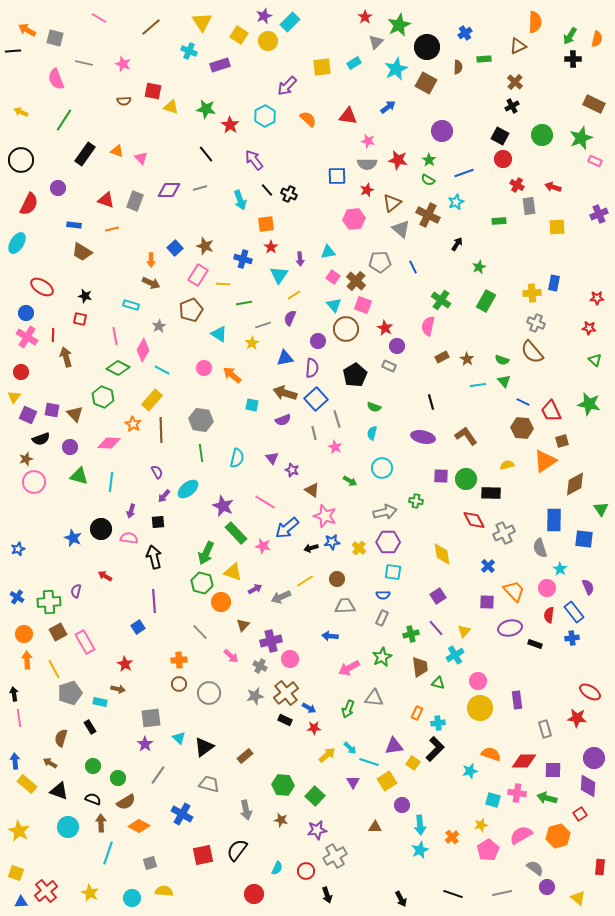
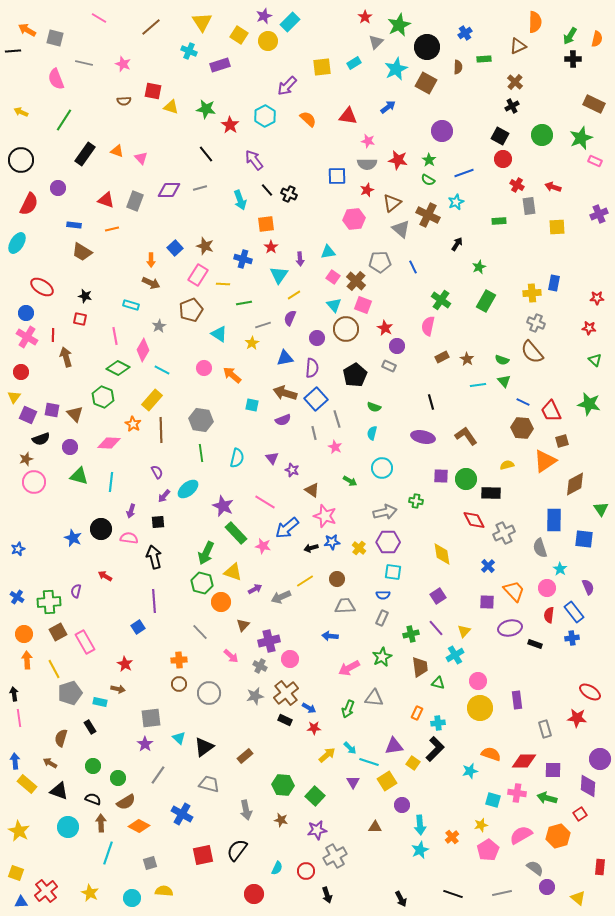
purple circle at (318, 341): moved 1 px left, 3 px up
purple cross at (271, 641): moved 2 px left
purple circle at (594, 758): moved 6 px right, 1 px down
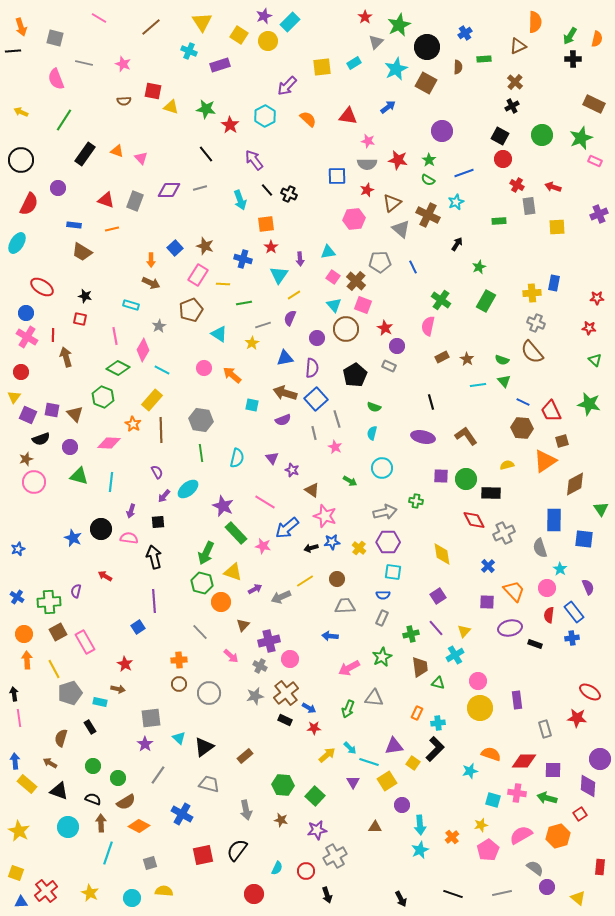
orange arrow at (27, 30): moved 6 px left, 3 px up; rotated 138 degrees counterclockwise
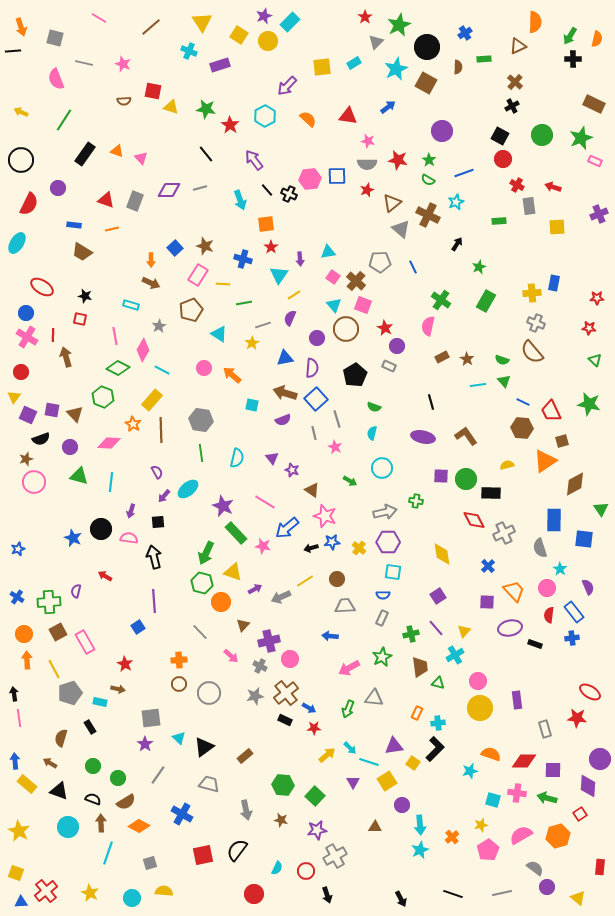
pink hexagon at (354, 219): moved 44 px left, 40 px up
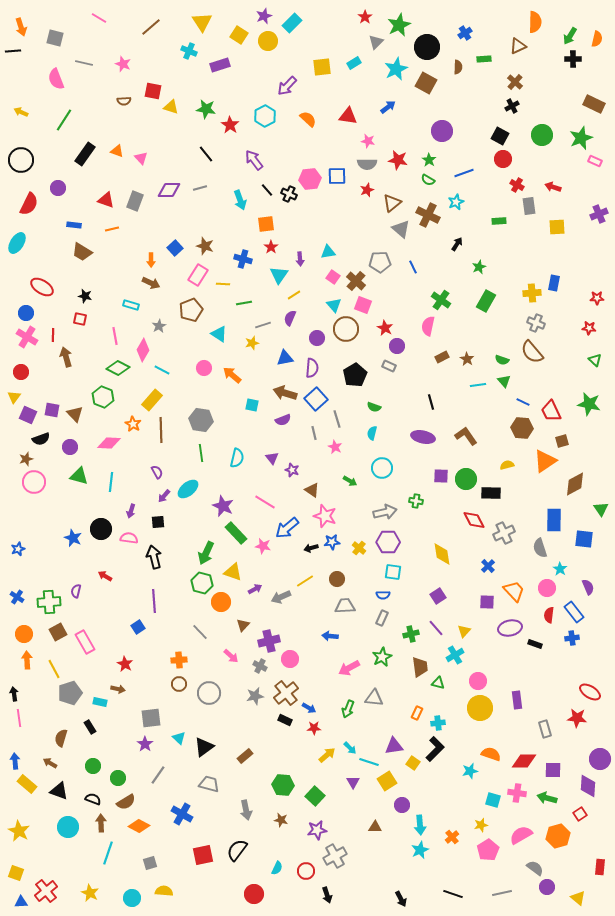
cyan rectangle at (290, 22): moved 2 px right, 1 px down
yellow star at (252, 343): rotated 16 degrees clockwise
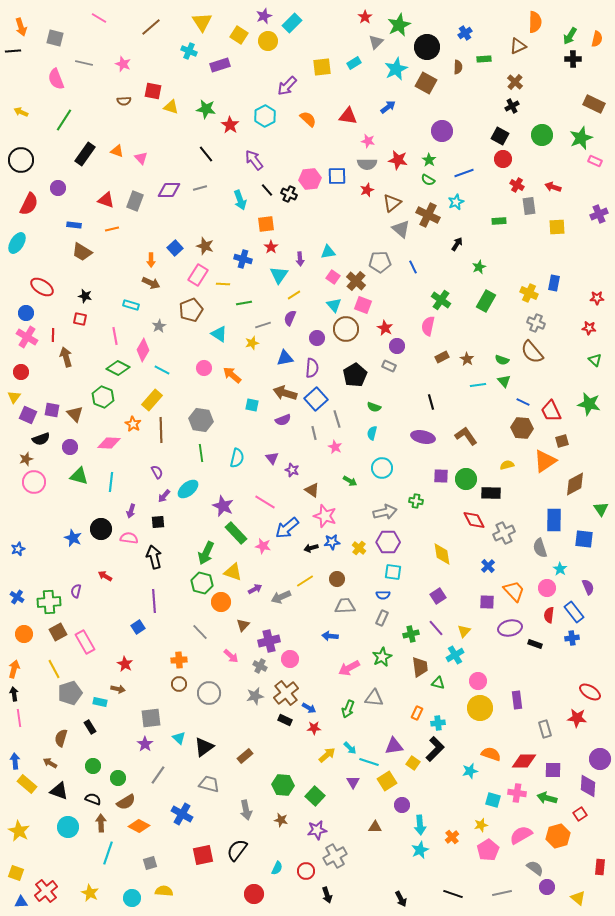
yellow cross at (532, 293): moved 3 px left; rotated 30 degrees clockwise
orange arrow at (27, 660): moved 13 px left, 9 px down; rotated 18 degrees clockwise
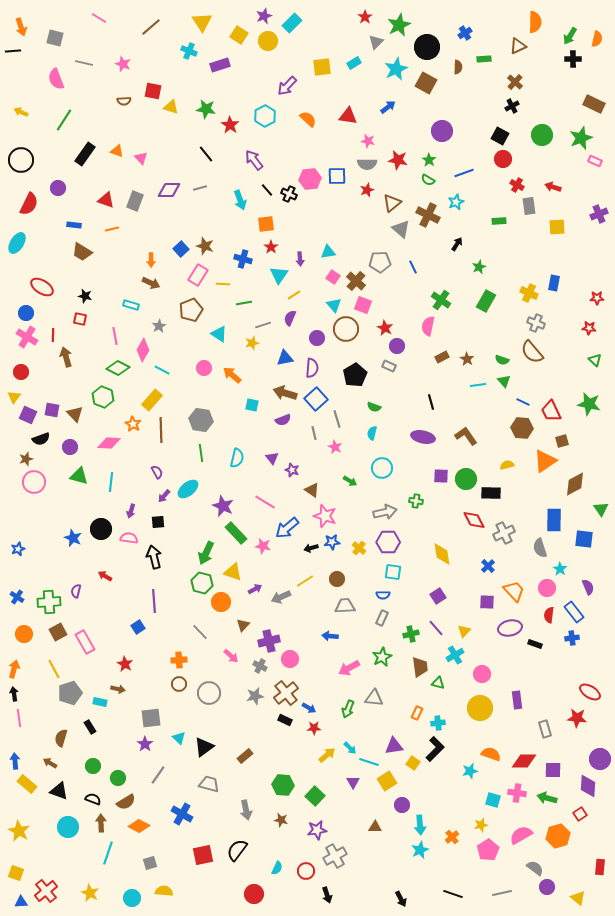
blue square at (175, 248): moved 6 px right, 1 px down
pink circle at (478, 681): moved 4 px right, 7 px up
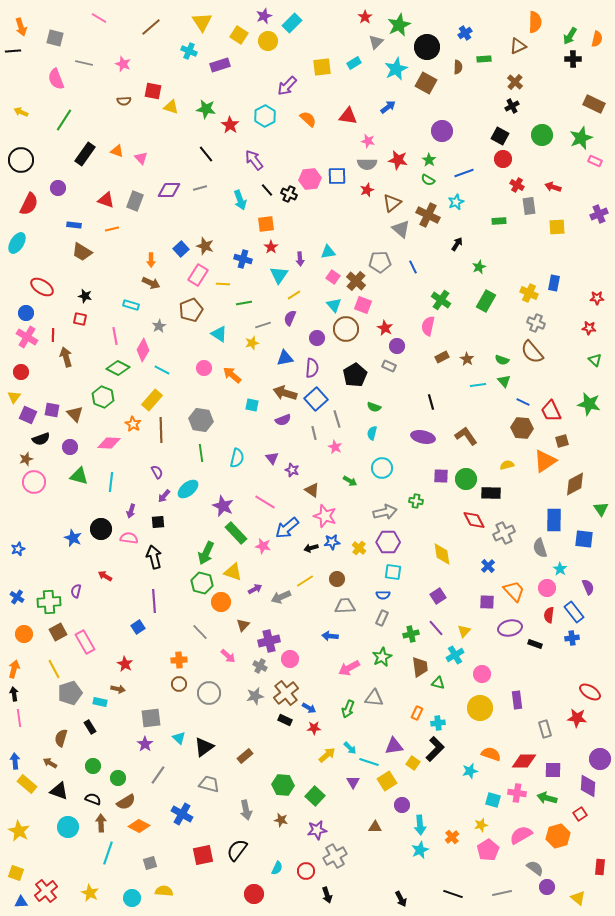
pink arrow at (231, 656): moved 3 px left
